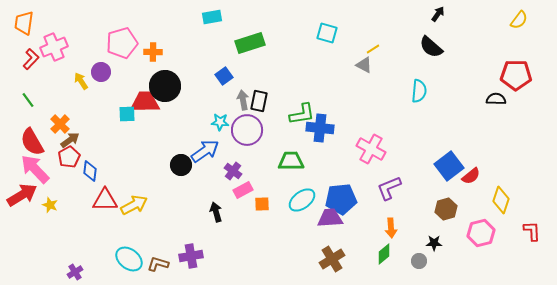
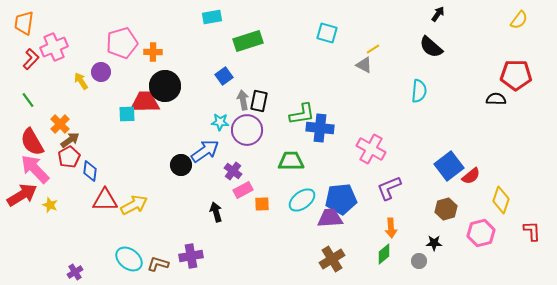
green rectangle at (250, 43): moved 2 px left, 2 px up
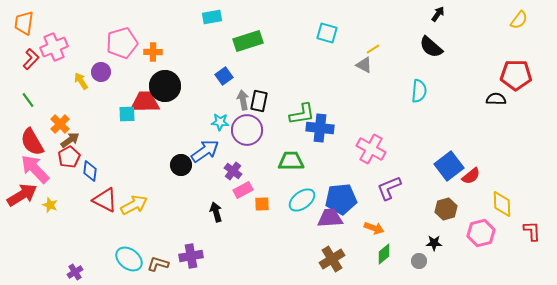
red triangle at (105, 200): rotated 28 degrees clockwise
yellow diamond at (501, 200): moved 1 px right, 4 px down; rotated 20 degrees counterclockwise
orange arrow at (391, 228): moved 17 px left; rotated 66 degrees counterclockwise
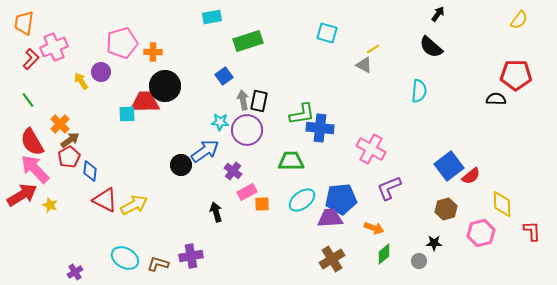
pink rectangle at (243, 190): moved 4 px right, 2 px down
cyan ellipse at (129, 259): moved 4 px left, 1 px up; rotated 8 degrees counterclockwise
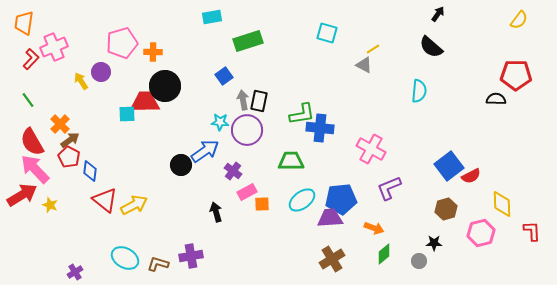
red pentagon at (69, 157): rotated 15 degrees counterclockwise
red semicircle at (471, 176): rotated 12 degrees clockwise
red triangle at (105, 200): rotated 12 degrees clockwise
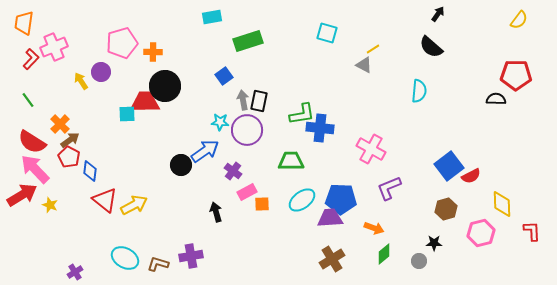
red semicircle at (32, 142): rotated 28 degrees counterclockwise
blue pentagon at (341, 199): rotated 8 degrees clockwise
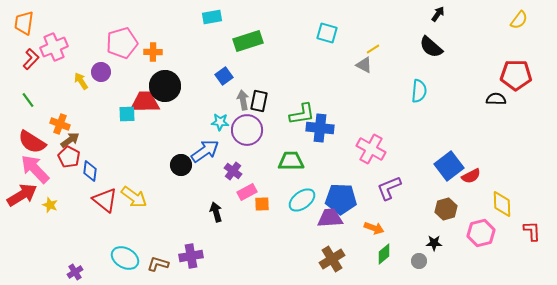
orange cross at (60, 124): rotated 24 degrees counterclockwise
yellow arrow at (134, 205): moved 8 px up; rotated 64 degrees clockwise
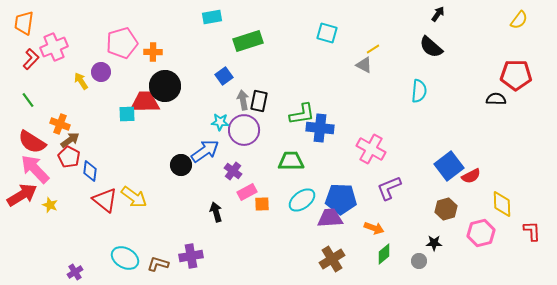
purple circle at (247, 130): moved 3 px left
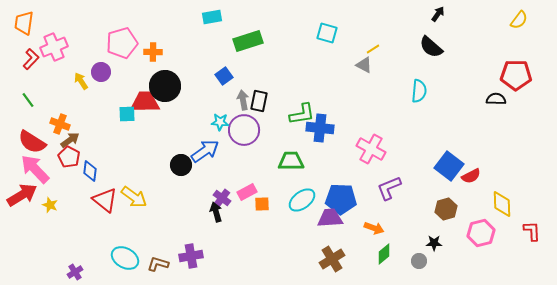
blue square at (449, 166): rotated 16 degrees counterclockwise
purple cross at (233, 171): moved 11 px left, 27 px down
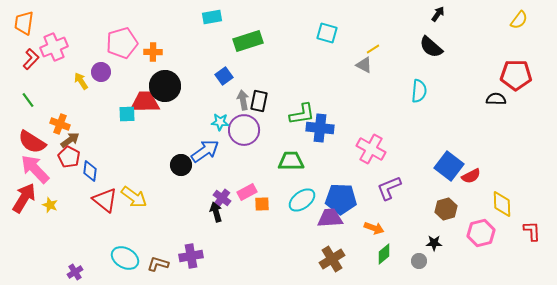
red arrow at (22, 195): moved 2 px right, 3 px down; rotated 28 degrees counterclockwise
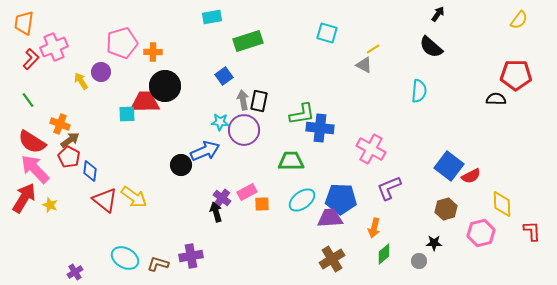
blue arrow at (205, 151): rotated 12 degrees clockwise
orange arrow at (374, 228): rotated 84 degrees clockwise
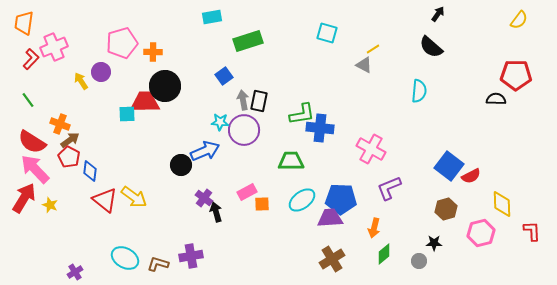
purple cross at (222, 198): moved 18 px left
